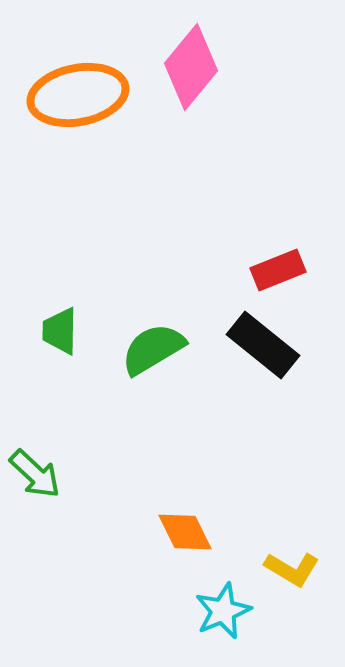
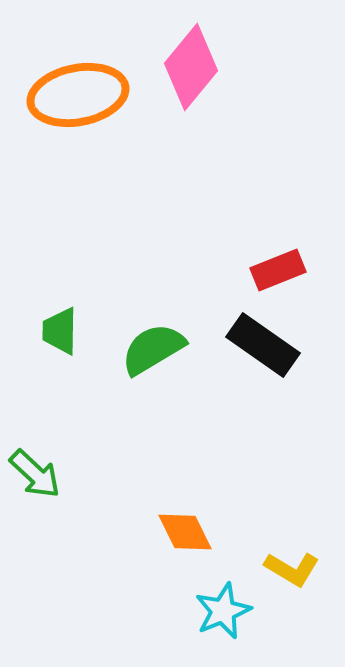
black rectangle: rotated 4 degrees counterclockwise
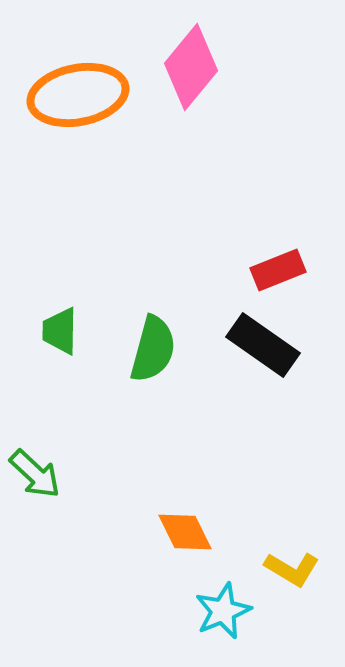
green semicircle: rotated 136 degrees clockwise
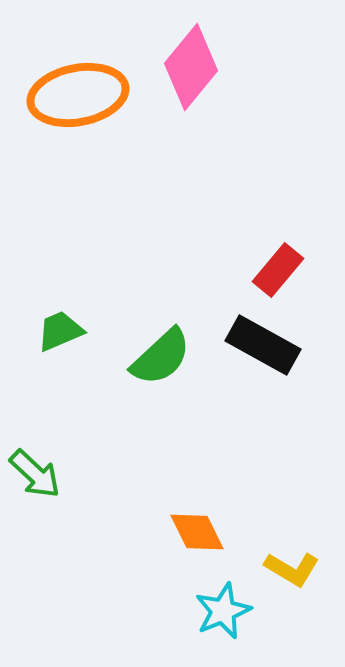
red rectangle: rotated 28 degrees counterclockwise
green trapezoid: rotated 66 degrees clockwise
black rectangle: rotated 6 degrees counterclockwise
green semicircle: moved 8 px right, 8 px down; rotated 32 degrees clockwise
orange diamond: moved 12 px right
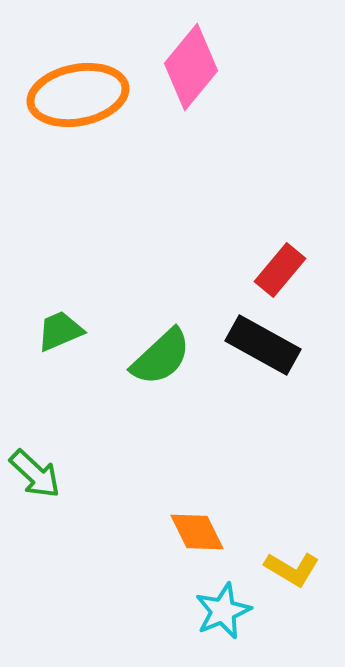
red rectangle: moved 2 px right
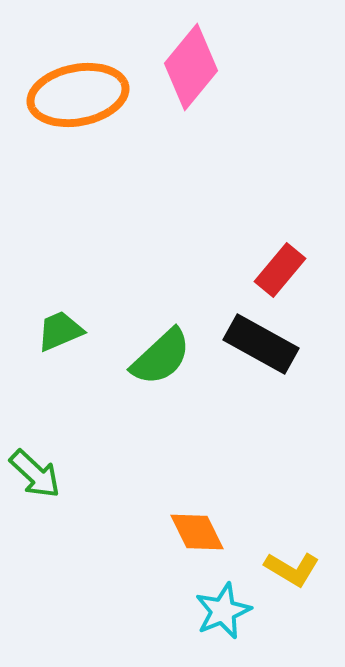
black rectangle: moved 2 px left, 1 px up
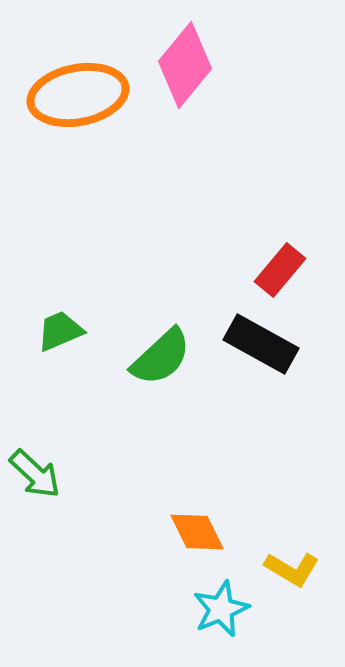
pink diamond: moved 6 px left, 2 px up
cyan star: moved 2 px left, 2 px up
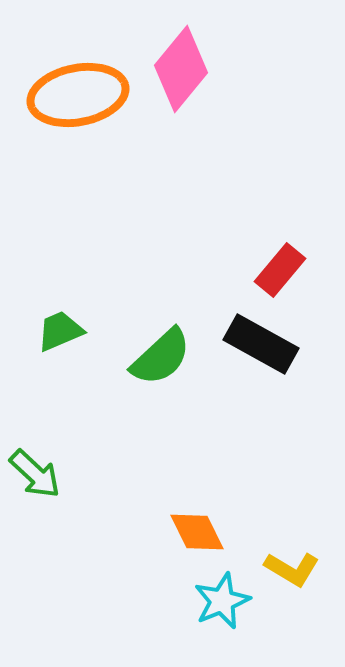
pink diamond: moved 4 px left, 4 px down
cyan star: moved 1 px right, 8 px up
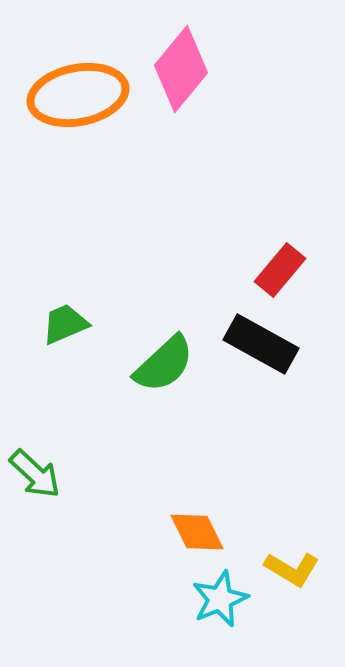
green trapezoid: moved 5 px right, 7 px up
green semicircle: moved 3 px right, 7 px down
cyan star: moved 2 px left, 2 px up
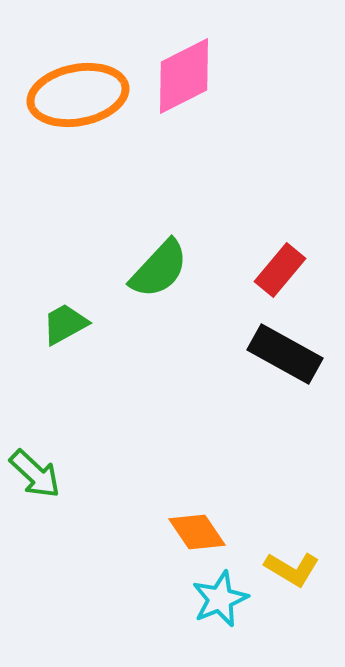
pink diamond: moved 3 px right, 7 px down; rotated 24 degrees clockwise
green trapezoid: rotated 6 degrees counterclockwise
black rectangle: moved 24 px right, 10 px down
green semicircle: moved 5 px left, 95 px up; rotated 4 degrees counterclockwise
orange diamond: rotated 8 degrees counterclockwise
